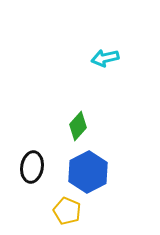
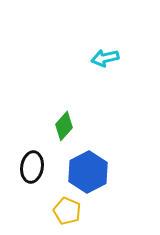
green diamond: moved 14 px left
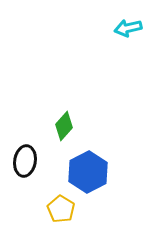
cyan arrow: moved 23 px right, 30 px up
black ellipse: moved 7 px left, 6 px up
yellow pentagon: moved 6 px left, 2 px up; rotated 8 degrees clockwise
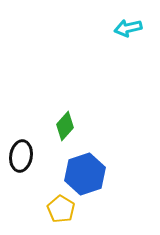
green diamond: moved 1 px right
black ellipse: moved 4 px left, 5 px up
blue hexagon: moved 3 px left, 2 px down; rotated 9 degrees clockwise
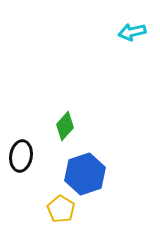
cyan arrow: moved 4 px right, 4 px down
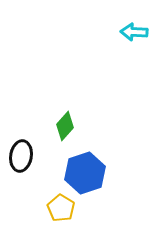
cyan arrow: moved 2 px right; rotated 16 degrees clockwise
blue hexagon: moved 1 px up
yellow pentagon: moved 1 px up
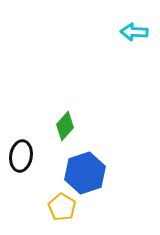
yellow pentagon: moved 1 px right, 1 px up
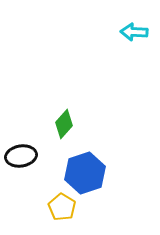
green diamond: moved 1 px left, 2 px up
black ellipse: rotated 72 degrees clockwise
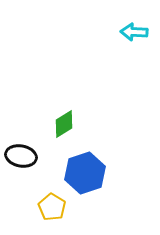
green diamond: rotated 16 degrees clockwise
black ellipse: rotated 20 degrees clockwise
yellow pentagon: moved 10 px left
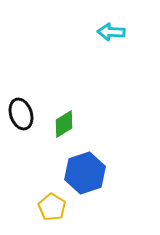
cyan arrow: moved 23 px left
black ellipse: moved 42 px up; rotated 60 degrees clockwise
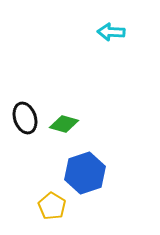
black ellipse: moved 4 px right, 4 px down
green diamond: rotated 48 degrees clockwise
yellow pentagon: moved 1 px up
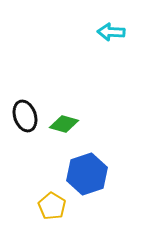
black ellipse: moved 2 px up
blue hexagon: moved 2 px right, 1 px down
